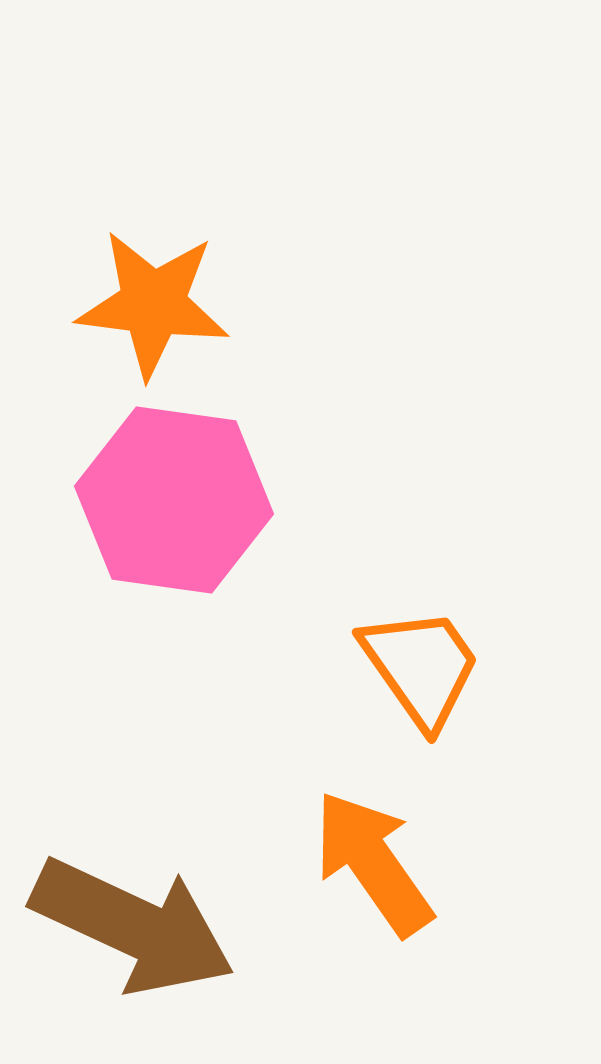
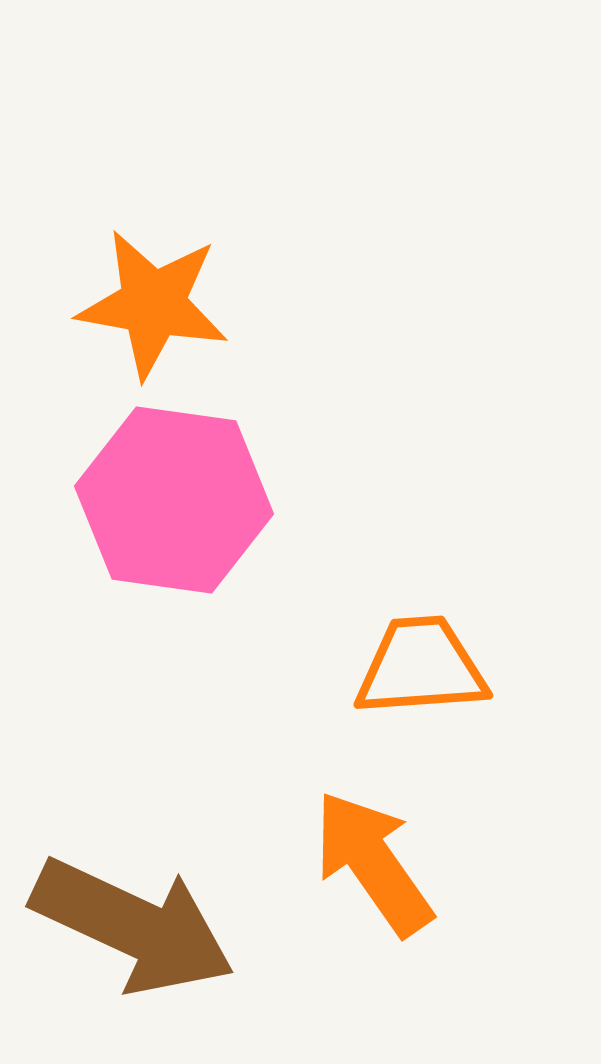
orange star: rotated 3 degrees clockwise
orange trapezoid: rotated 59 degrees counterclockwise
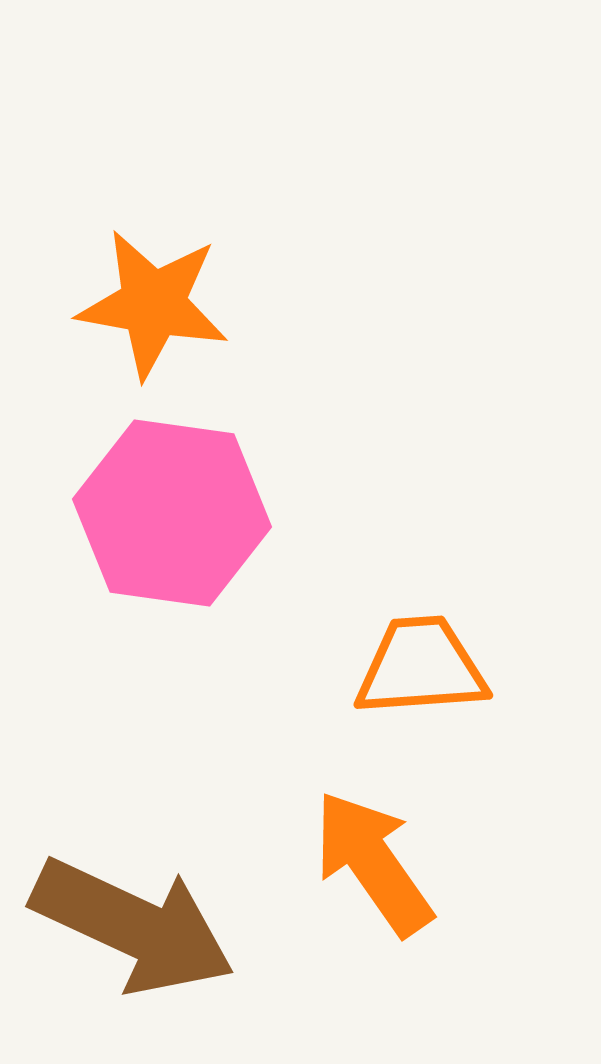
pink hexagon: moved 2 px left, 13 px down
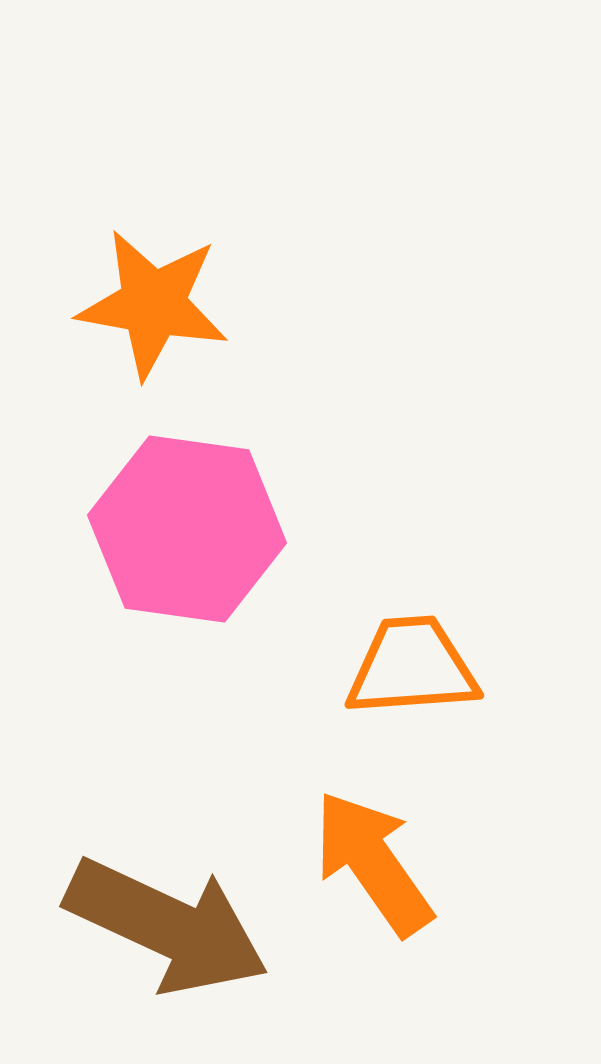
pink hexagon: moved 15 px right, 16 px down
orange trapezoid: moved 9 px left
brown arrow: moved 34 px right
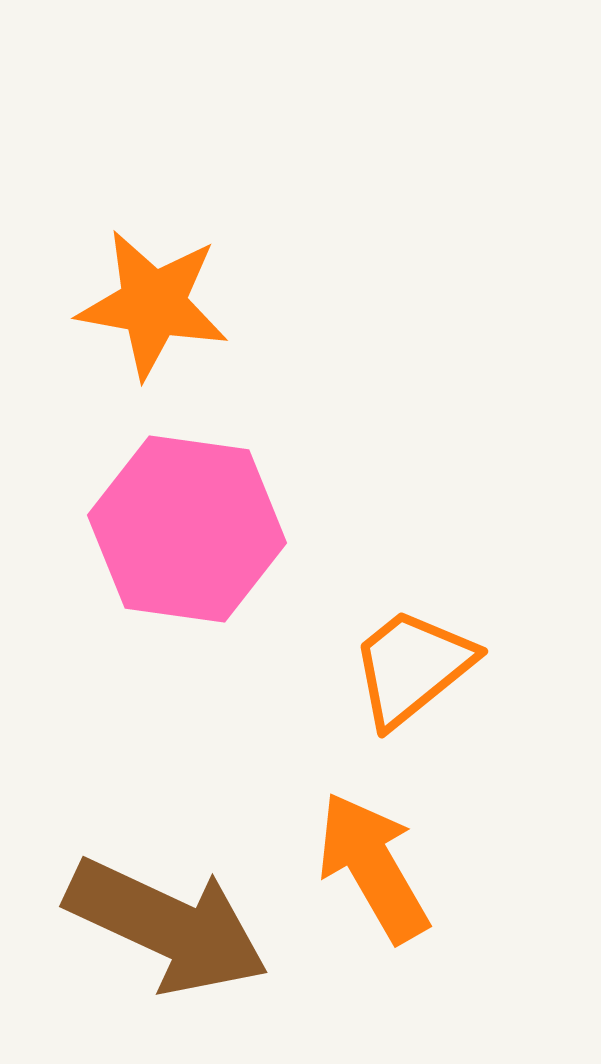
orange trapezoid: rotated 35 degrees counterclockwise
orange arrow: moved 4 px down; rotated 5 degrees clockwise
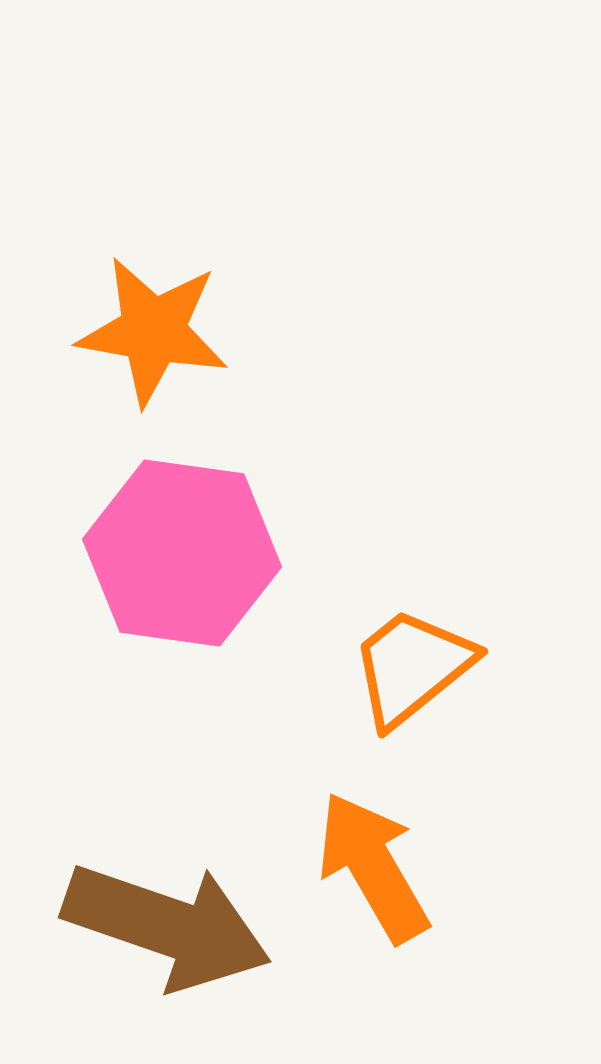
orange star: moved 27 px down
pink hexagon: moved 5 px left, 24 px down
brown arrow: rotated 6 degrees counterclockwise
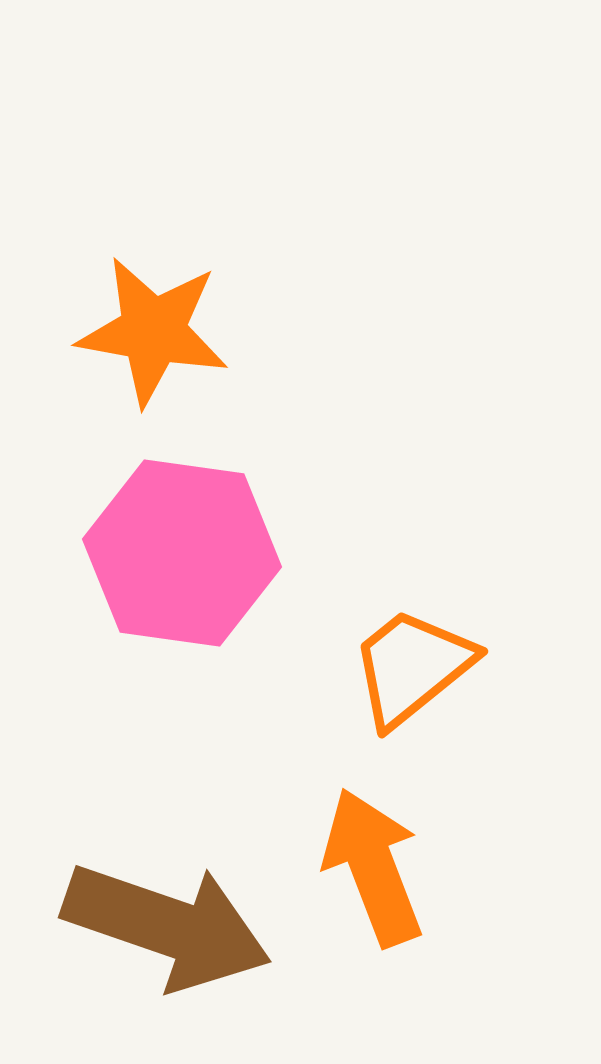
orange arrow: rotated 9 degrees clockwise
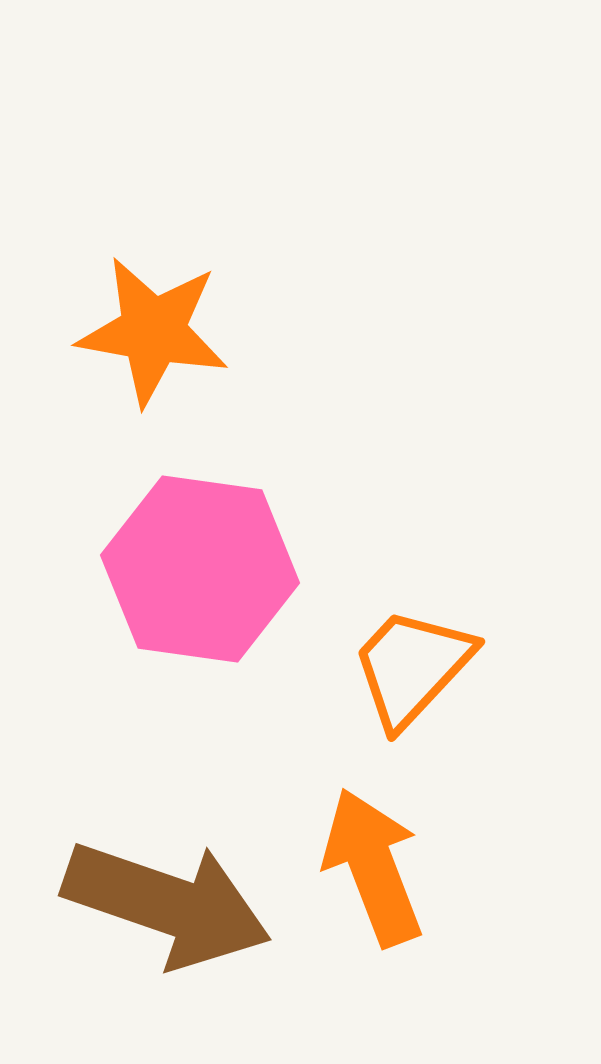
pink hexagon: moved 18 px right, 16 px down
orange trapezoid: rotated 8 degrees counterclockwise
brown arrow: moved 22 px up
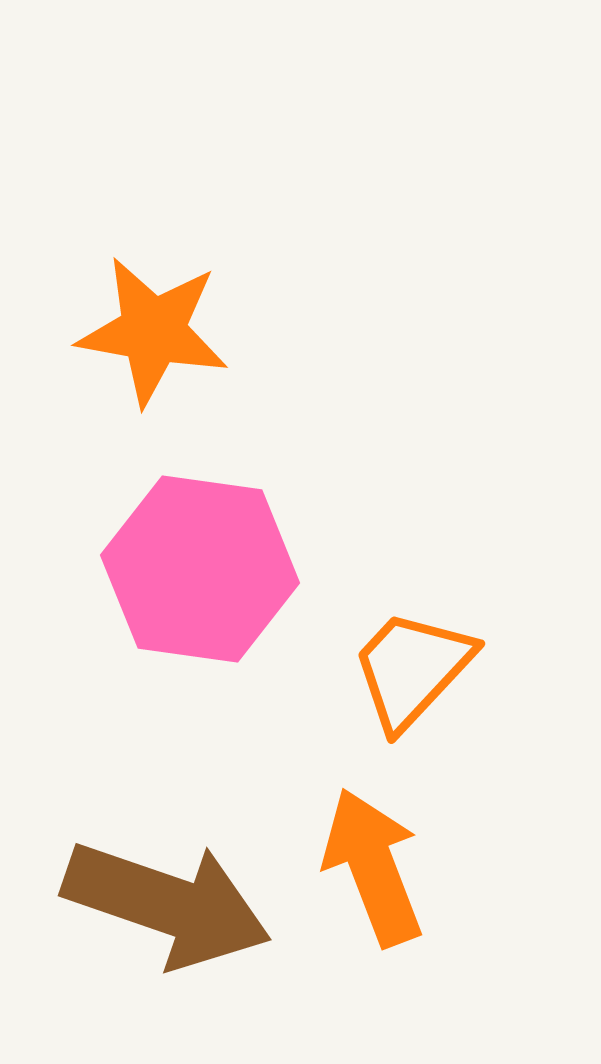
orange trapezoid: moved 2 px down
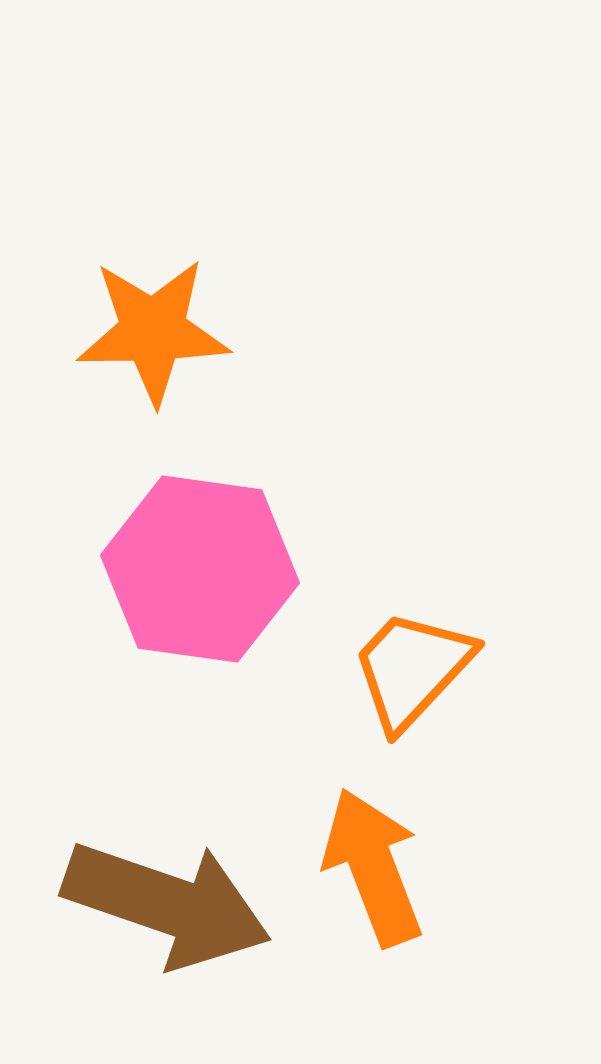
orange star: rotated 11 degrees counterclockwise
